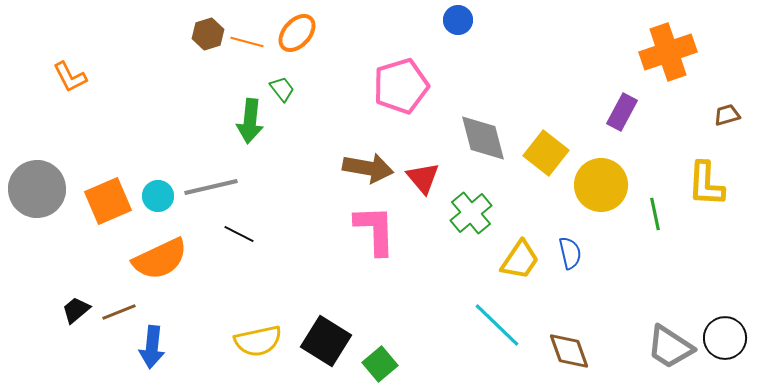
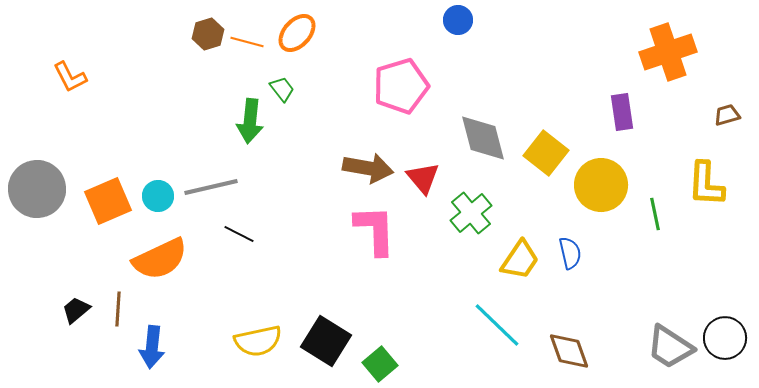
purple rectangle: rotated 36 degrees counterclockwise
brown line: moved 1 px left, 3 px up; rotated 64 degrees counterclockwise
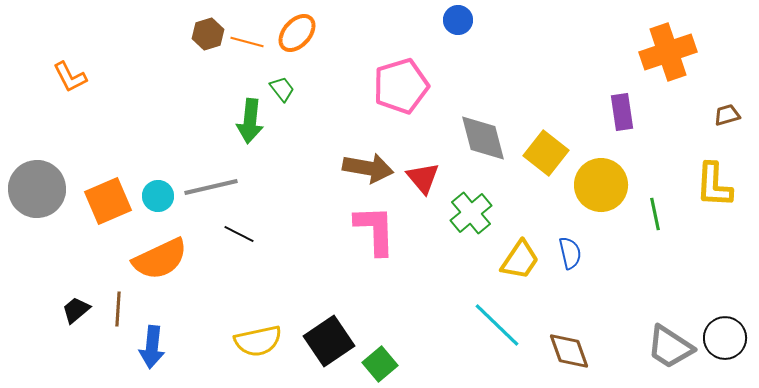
yellow L-shape: moved 8 px right, 1 px down
black square: moved 3 px right; rotated 24 degrees clockwise
